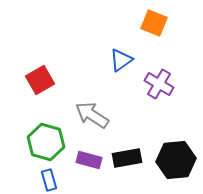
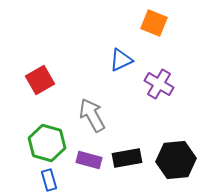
blue triangle: rotated 10 degrees clockwise
gray arrow: rotated 28 degrees clockwise
green hexagon: moved 1 px right, 1 px down
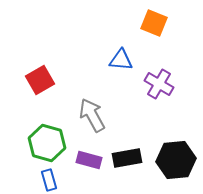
blue triangle: rotated 30 degrees clockwise
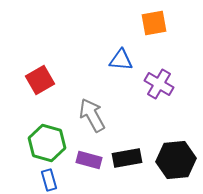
orange square: rotated 32 degrees counterclockwise
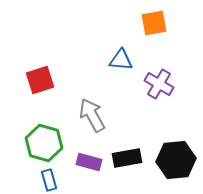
red square: rotated 12 degrees clockwise
green hexagon: moved 3 px left
purple rectangle: moved 2 px down
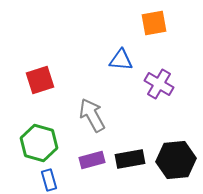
green hexagon: moved 5 px left
black rectangle: moved 3 px right, 1 px down
purple rectangle: moved 3 px right, 2 px up; rotated 30 degrees counterclockwise
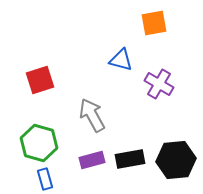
blue triangle: rotated 10 degrees clockwise
blue rectangle: moved 4 px left, 1 px up
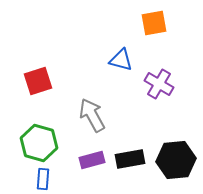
red square: moved 2 px left, 1 px down
blue rectangle: moved 2 px left; rotated 20 degrees clockwise
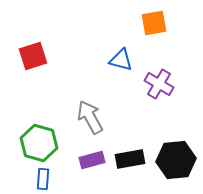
red square: moved 5 px left, 25 px up
gray arrow: moved 2 px left, 2 px down
